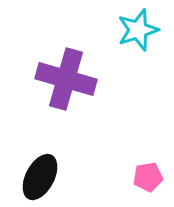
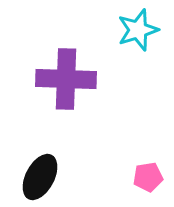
purple cross: rotated 14 degrees counterclockwise
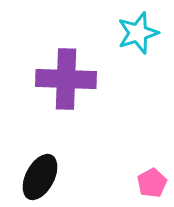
cyan star: moved 3 px down
pink pentagon: moved 4 px right, 6 px down; rotated 20 degrees counterclockwise
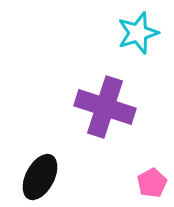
purple cross: moved 39 px right, 28 px down; rotated 16 degrees clockwise
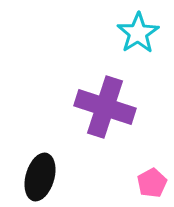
cyan star: rotated 15 degrees counterclockwise
black ellipse: rotated 12 degrees counterclockwise
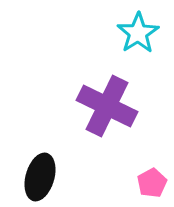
purple cross: moved 2 px right, 1 px up; rotated 8 degrees clockwise
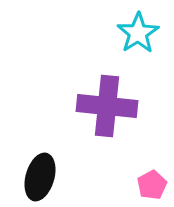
purple cross: rotated 20 degrees counterclockwise
pink pentagon: moved 2 px down
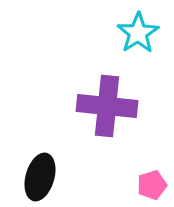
pink pentagon: rotated 12 degrees clockwise
